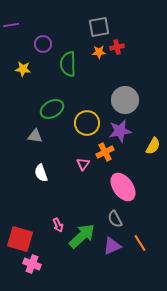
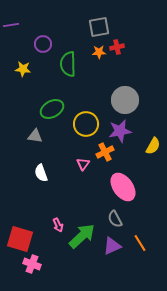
yellow circle: moved 1 px left, 1 px down
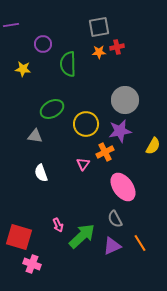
red square: moved 1 px left, 2 px up
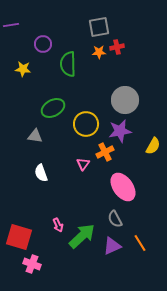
green ellipse: moved 1 px right, 1 px up
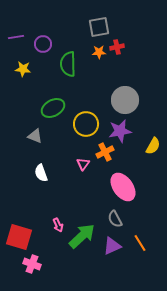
purple line: moved 5 px right, 12 px down
gray triangle: rotated 14 degrees clockwise
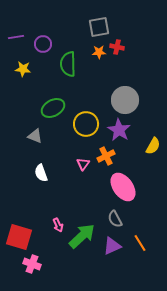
red cross: rotated 24 degrees clockwise
purple star: moved 1 px left, 1 px up; rotated 30 degrees counterclockwise
orange cross: moved 1 px right, 4 px down
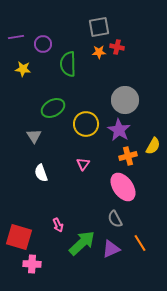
gray triangle: moved 1 px left; rotated 35 degrees clockwise
orange cross: moved 22 px right; rotated 12 degrees clockwise
green arrow: moved 7 px down
purple triangle: moved 1 px left, 3 px down
pink cross: rotated 18 degrees counterclockwise
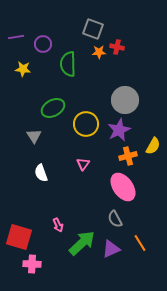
gray square: moved 6 px left, 2 px down; rotated 30 degrees clockwise
purple star: rotated 15 degrees clockwise
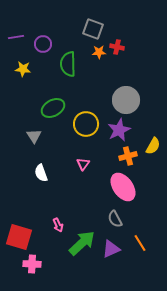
gray circle: moved 1 px right
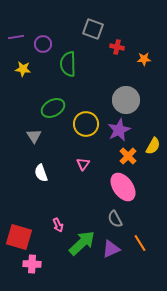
orange star: moved 45 px right, 7 px down
orange cross: rotated 30 degrees counterclockwise
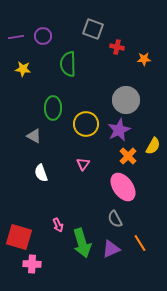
purple circle: moved 8 px up
green ellipse: rotated 60 degrees counterclockwise
gray triangle: rotated 28 degrees counterclockwise
green arrow: rotated 116 degrees clockwise
